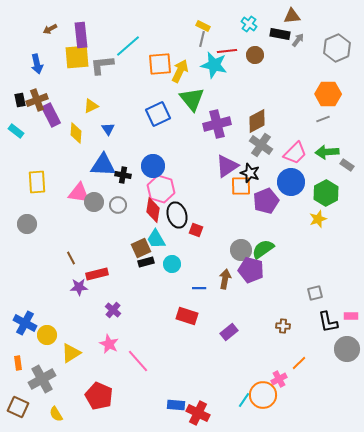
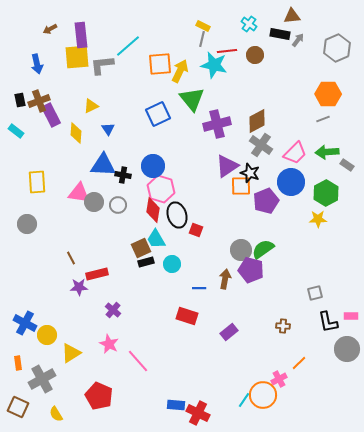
brown cross at (37, 100): moved 2 px right, 1 px down
yellow star at (318, 219): rotated 18 degrees clockwise
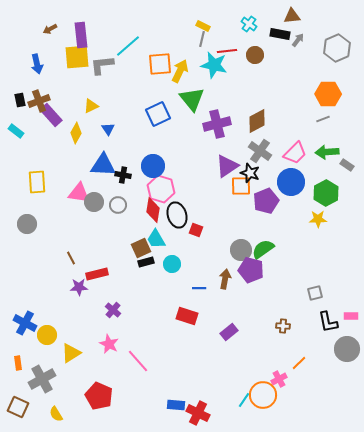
purple rectangle at (51, 115): rotated 15 degrees counterclockwise
yellow diamond at (76, 133): rotated 25 degrees clockwise
gray cross at (261, 145): moved 1 px left, 6 px down
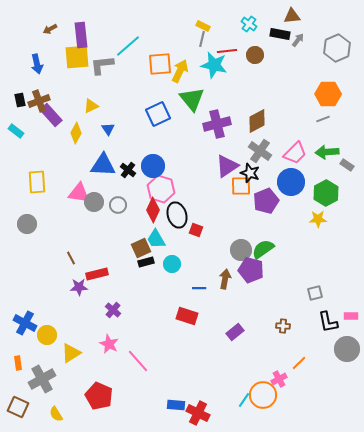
black cross at (123, 175): moved 5 px right, 5 px up; rotated 28 degrees clockwise
red diamond at (153, 210): rotated 15 degrees clockwise
purple rectangle at (229, 332): moved 6 px right
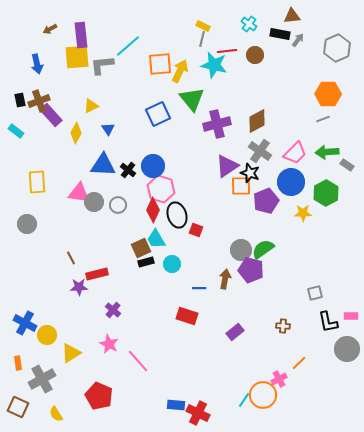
yellow star at (318, 219): moved 15 px left, 6 px up
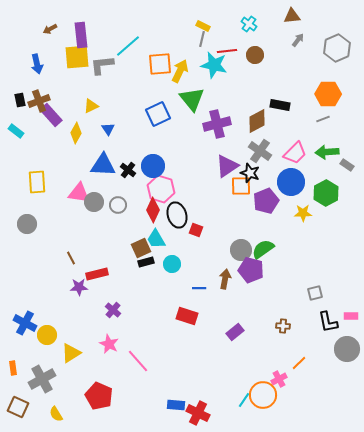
black rectangle at (280, 34): moved 71 px down
orange rectangle at (18, 363): moved 5 px left, 5 px down
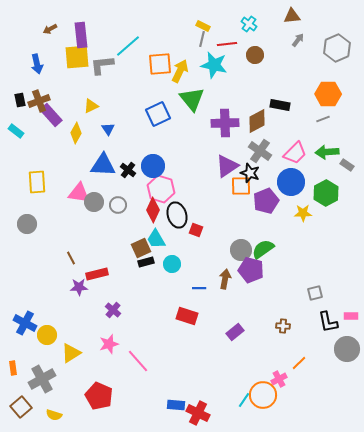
red line at (227, 51): moved 7 px up
purple cross at (217, 124): moved 8 px right, 1 px up; rotated 12 degrees clockwise
pink star at (109, 344): rotated 30 degrees clockwise
brown square at (18, 407): moved 3 px right; rotated 25 degrees clockwise
yellow semicircle at (56, 414): moved 2 px left, 1 px down; rotated 42 degrees counterclockwise
